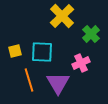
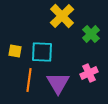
yellow square: rotated 24 degrees clockwise
pink cross: moved 8 px right, 10 px down
orange line: rotated 25 degrees clockwise
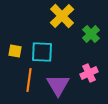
purple triangle: moved 2 px down
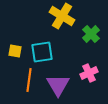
yellow cross: rotated 15 degrees counterclockwise
cyan square: rotated 10 degrees counterclockwise
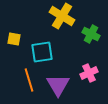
green cross: rotated 18 degrees counterclockwise
yellow square: moved 1 px left, 12 px up
orange line: rotated 25 degrees counterclockwise
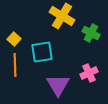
green cross: moved 1 px up
yellow square: rotated 32 degrees clockwise
orange line: moved 14 px left, 15 px up; rotated 15 degrees clockwise
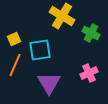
yellow square: rotated 24 degrees clockwise
cyan square: moved 2 px left, 2 px up
orange line: rotated 25 degrees clockwise
purple triangle: moved 9 px left, 2 px up
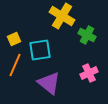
green cross: moved 4 px left, 2 px down
purple triangle: rotated 20 degrees counterclockwise
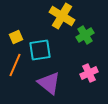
green cross: moved 2 px left; rotated 30 degrees clockwise
yellow square: moved 2 px right, 2 px up
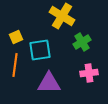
green cross: moved 3 px left, 7 px down
orange line: rotated 15 degrees counterclockwise
pink cross: rotated 18 degrees clockwise
purple triangle: rotated 40 degrees counterclockwise
